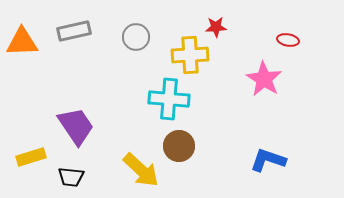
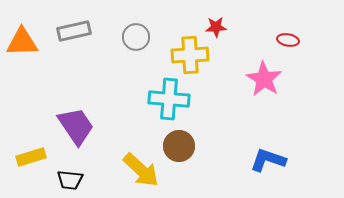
black trapezoid: moved 1 px left, 3 px down
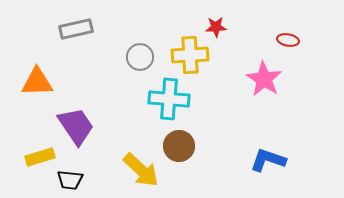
gray rectangle: moved 2 px right, 2 px up
gray circle: moved 4 px right, 20 px down
orange triangle: moved 15 px right, 40 px down
yellow rectangle: moved 9 px right
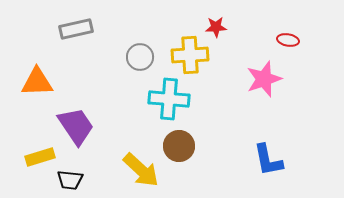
pink star: rotated 21 degrees clockwise
blue L-shape: rotated 120 degrees counterclockwise
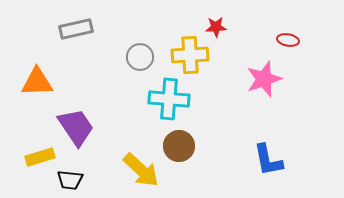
purple trapezoid: moved 1 px down
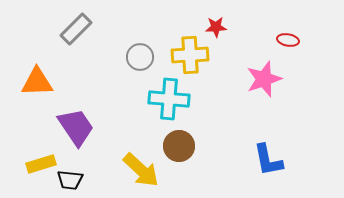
gray rectangle: rotated 32 degrees counterclockwise
yellow rectangle: moved 1 px right, 7 px down
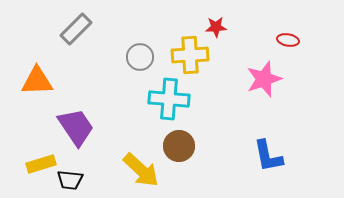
orange triangle: moved 1 px up
blue L-shape: moved 4 px up
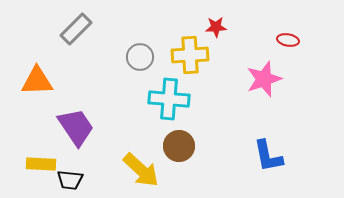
yellow rectangle: rotated 20 degrees clockwise
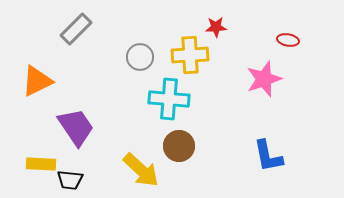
orange triangle: rotated 24 degrees counterclockwise
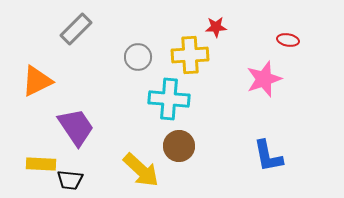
gray circle: moved 2 px left
